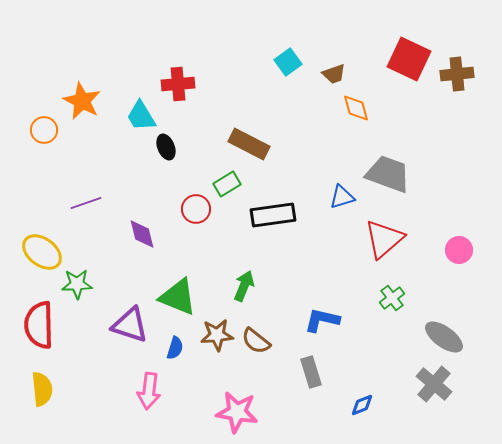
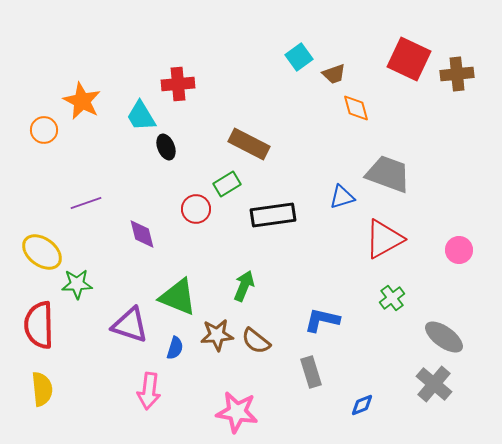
cyan square: moved 11 px right, 5 px up
red triangle: rotated 12 degrees clockwise
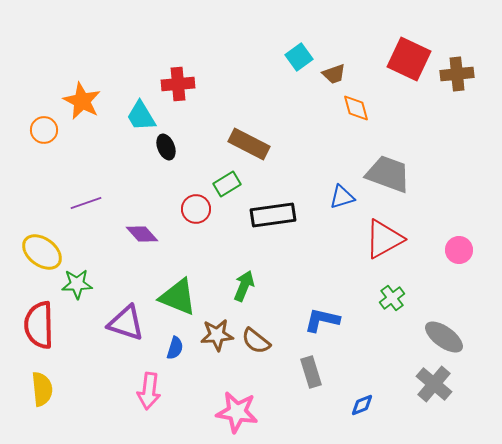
purple diamond: rotated 28 degrees counterclockwise
purple triangle: moved 4 px left, 2 px up
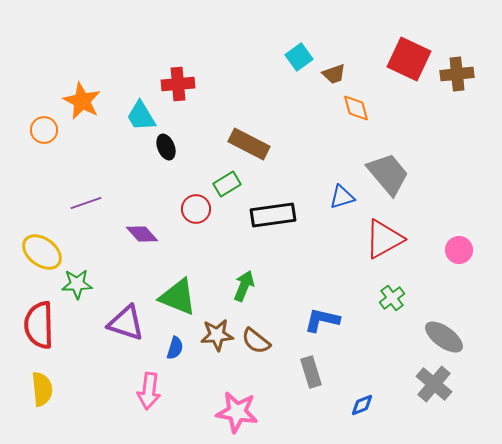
gray trapezoid: rotated 30 degrees clockwise
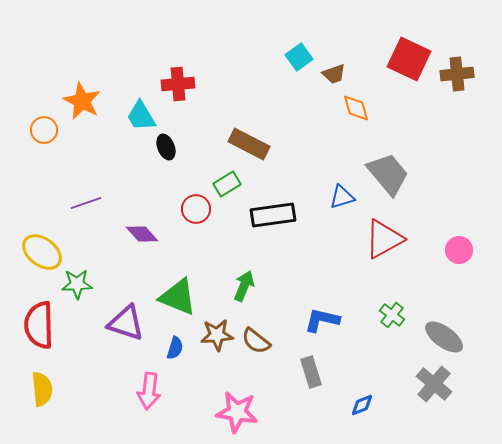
green cross: moved 17 px down; rotated 15 degrees counterclockwise
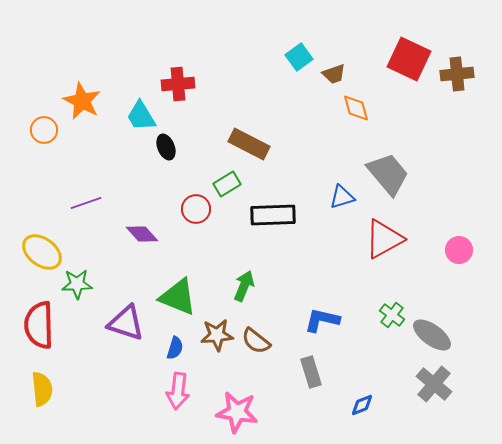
black rectangle: rotated 6 degrees clockwise
gray ellipse: moved 12 px left, 2 px up
pink arrow: moved 29 px right
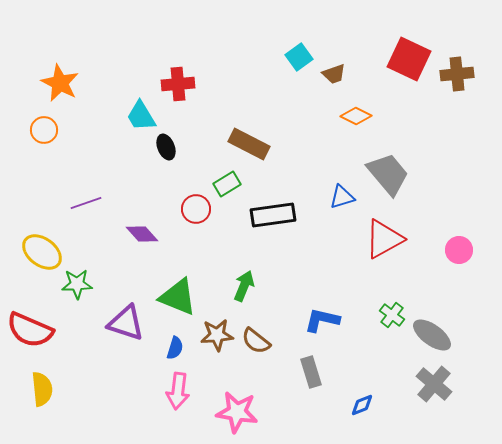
orange star: moved 22 px left, 18 px up
orange diamond: moved 8 px down; rotated 48 degrees counterclockwise
black rectangle: rotated 6 degrees counterclockwise
red semicircle: moved 9 px left, 5 px down; rotated 66 degrees counterclockwise
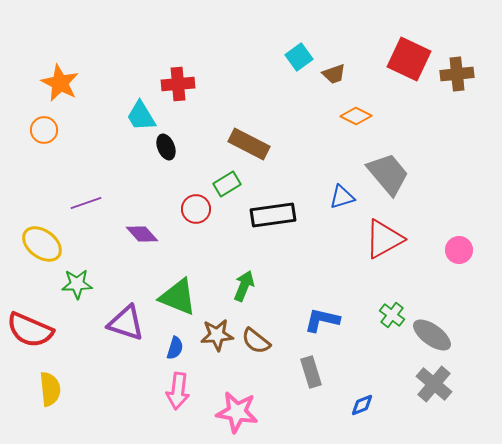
yellow ellipse: moved 8 px up
yellow semicircle: moved 8 px right
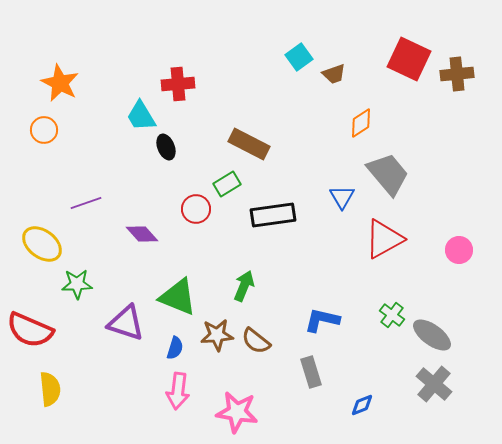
orange diamond: moved 5 px right, 7 px down; rotated 60 degrees counterclockwise
blue triangle: rotated 44 degrees counterclockwise
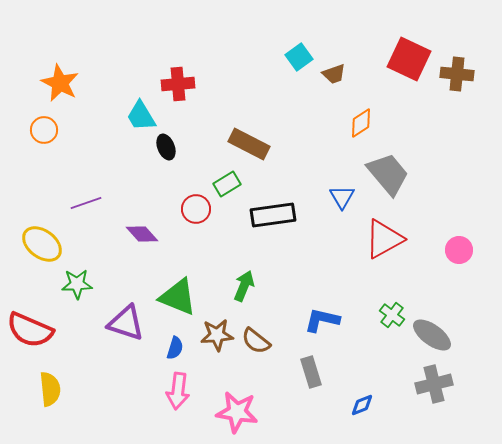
brown cross: rotated 12 degrees clockwise
gray cross: rotated 36 degrees clockwise
